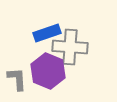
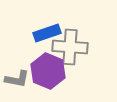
gray L-shape: rotated 105 degrees clockwise
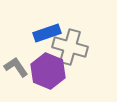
gray cross: rotated 12 degrees clockwise
gray L-shape: moved 1 px left, 12 px up; rotated 135 degrees counterclockwise
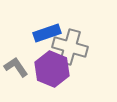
purple hexagon: moved 4 px right, 2 px up
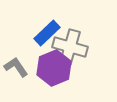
blue rectangle: rotated 24 degrees counterclockwise
purple hexagon: moved 2 px right, 1 px up; rotated 16 degrees clockwise
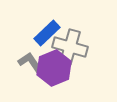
gray L-shape: moved 14 px right, 5 px up
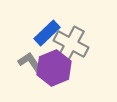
gray cross: moved 1 px right, 3 px up; rotated 12 degrees clockwise
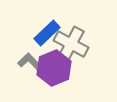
gray L-shape: rotated 10 degrees counterclockwise
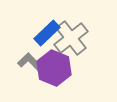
gray cross: moved 6 px up; rotated 24 degrees clockwise
purple hexagon: rotated 16 degrees counterclockwise
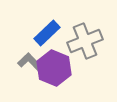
gray cross: moved 14 px right, 3 px down; rotated 16 degrees clockwise
